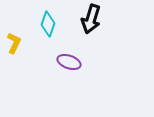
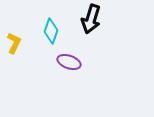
cyan diamond: moved 3 px right, 7 px down
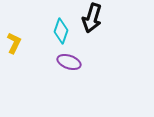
black arrow: moved 1 px right, 1 px up
cyan diamond: moved 10 px right
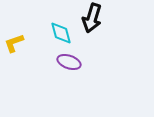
cyan diamond: moved 2 px down; rotated 35 degrees counterclockwise
yellow L-shape: rotated 135 degrees counterclockwise
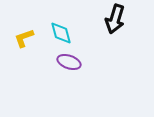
black arrow: moved 23 px right, 1 px down
yellow L-shape: moved 10 px right, 5 px up
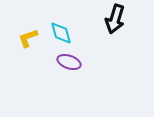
yellow L-shape: moved 4 px right
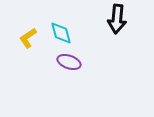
black arrow: moved 2 px right; rotated 12 degrees counterclockwise
yellow L-shape: rotated 15 degrees counterclockwise
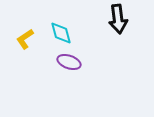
black arrow: moved 1 px right; rotated 12 degrees counterclockwise
yellow L-shape: moved 3 px left, 1 px down
